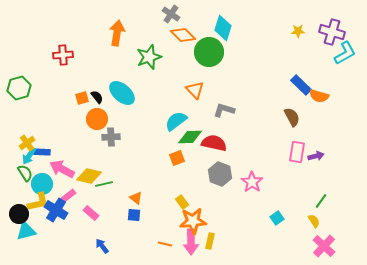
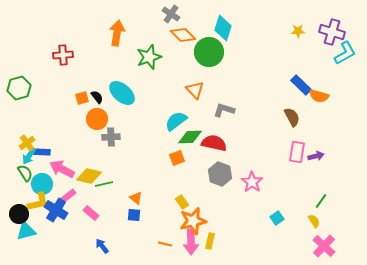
orange star at (193, 221): rotated 8 degrees counterclockwise
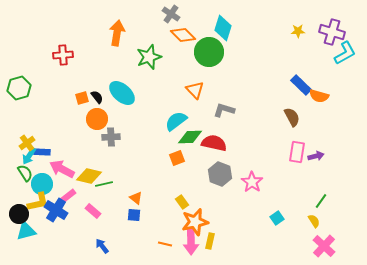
pink rectangle at (91, 213): moved 2 px right, 2 px up
orange star at (193, 221): moved 2 px right, 1 px down
